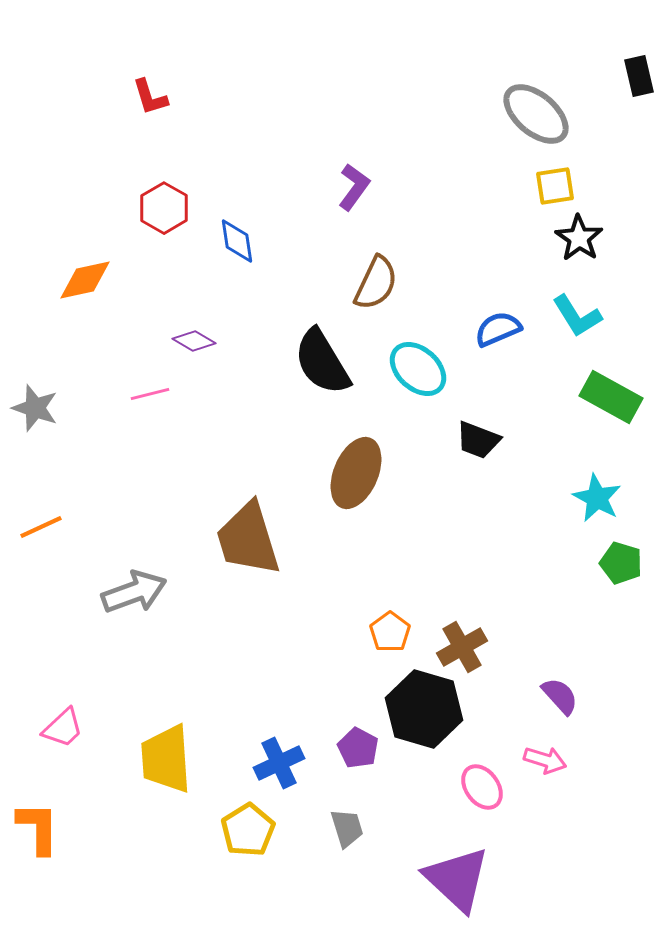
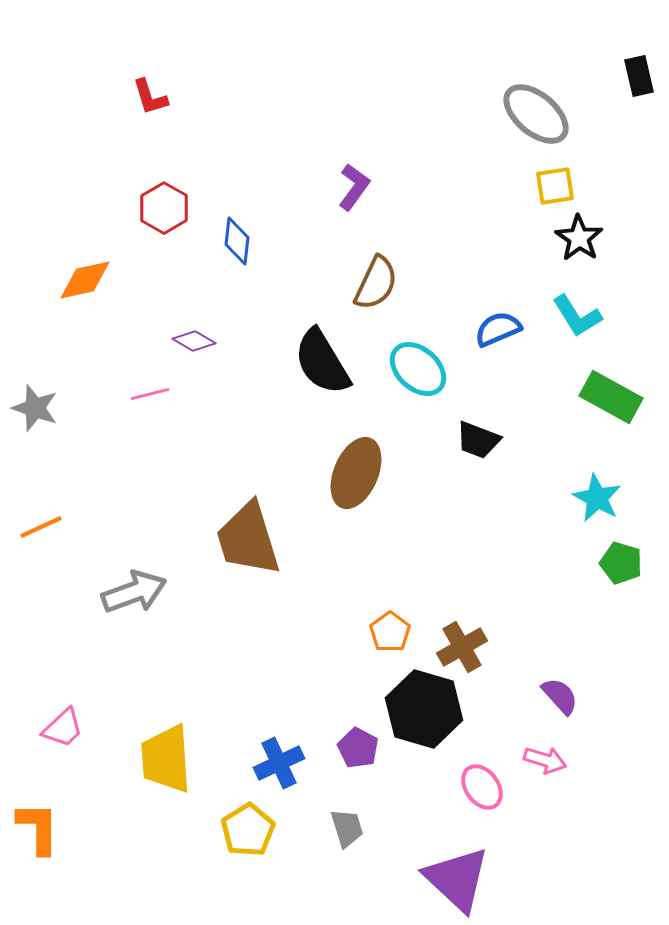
blue diamond: rotated 15 degrees clockwise
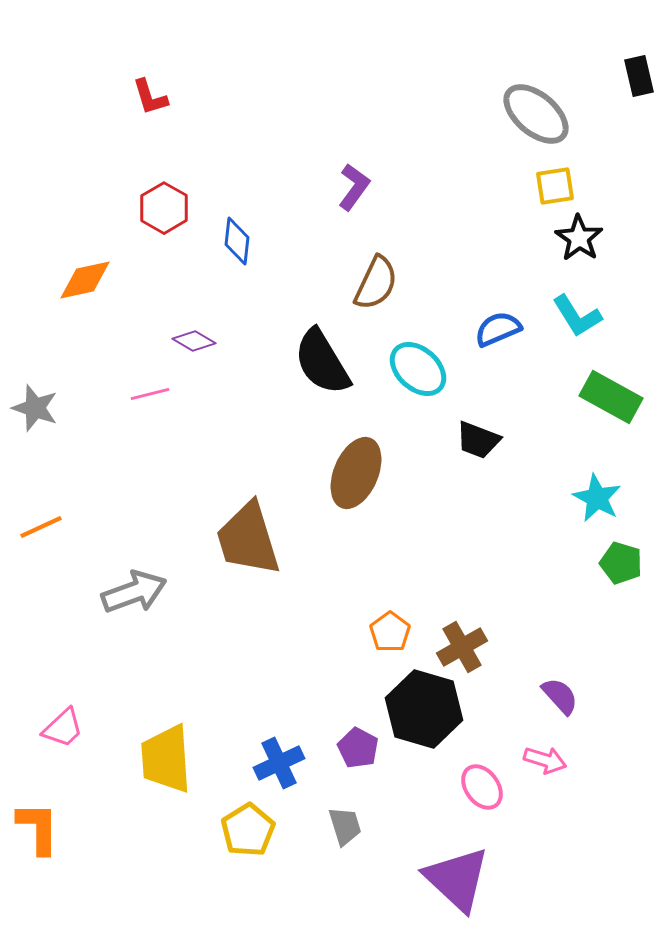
gray trapezoid: moved 2 px left, 2 px up
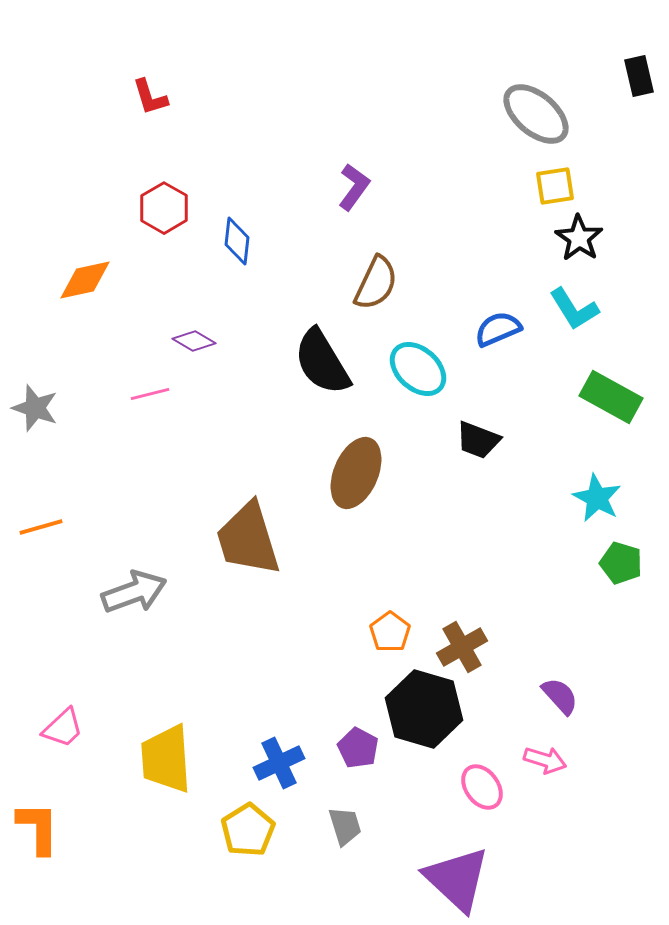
cyan L-shape: moved 3 px left, 7 px up
orange line: rotated 9 degrees clockwise
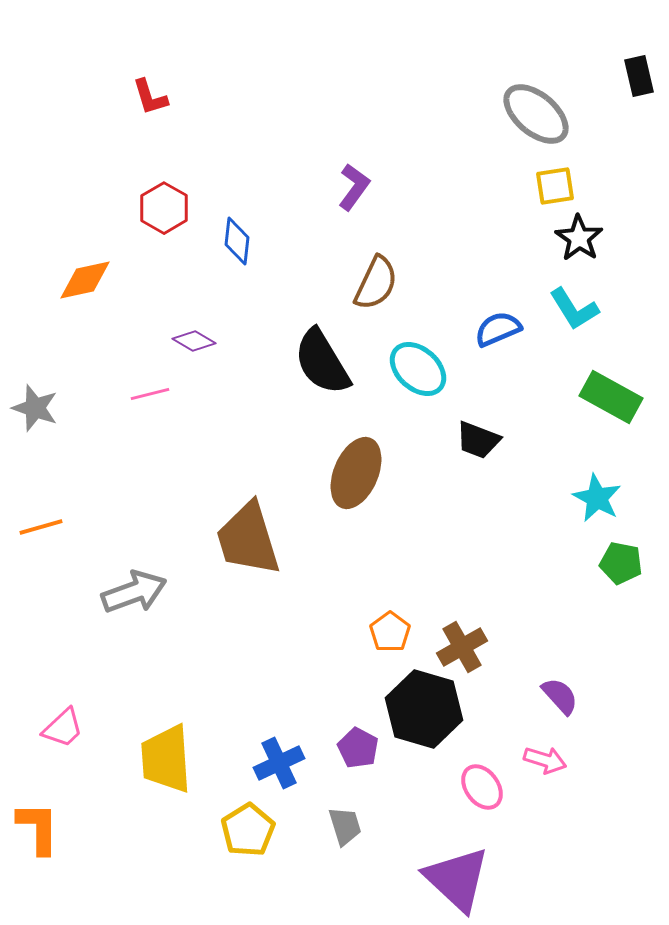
green pentagon: rotated 6 degrees counterclockwise
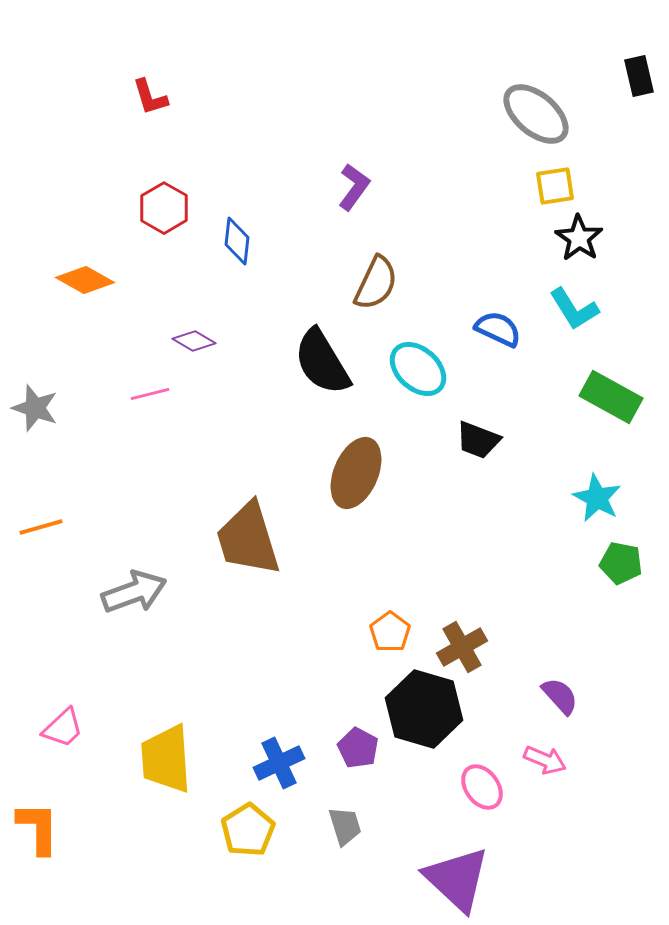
orange diamond: rotated 42 degrees clockwise
blue semicircle: rotated 48 degrees clockwise
pink arrow: rotated 6 degrees clockwise
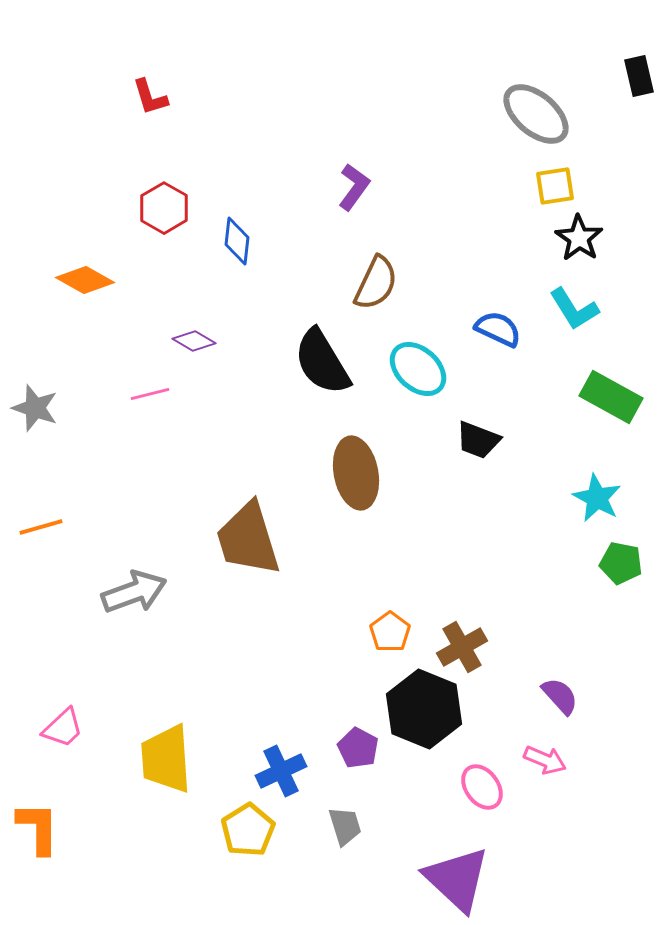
brown ellipse: rotated 34 degrees counterclockwise
black hexagon: rotated 6 degrees clockwise
blue cross: moved 2 px right, 8 px down
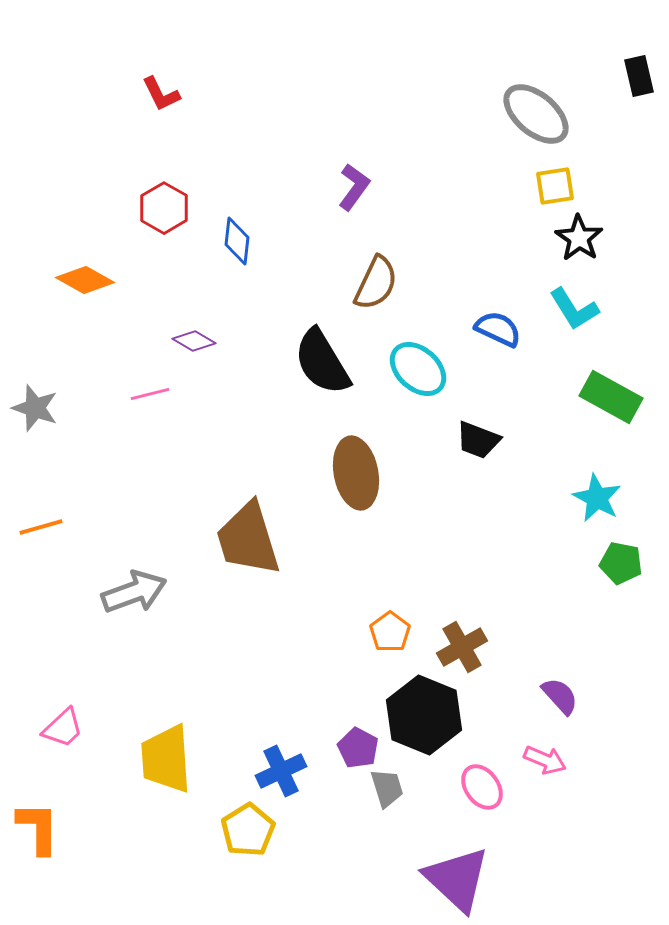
red L-shape: moved 11 px right, 3 px up; rotated 9 degrees counterclockwise
black hexagon: moved 6 px down
gray trapezoid: moved 42 px right, 38 px up
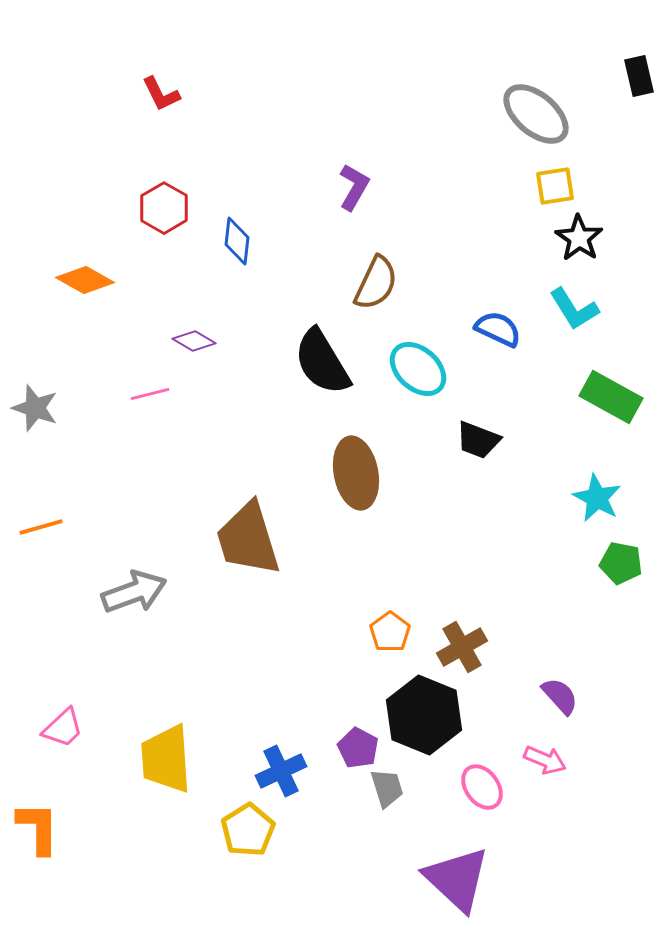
purple L-shape: rotated 6 degrees counterclockwise
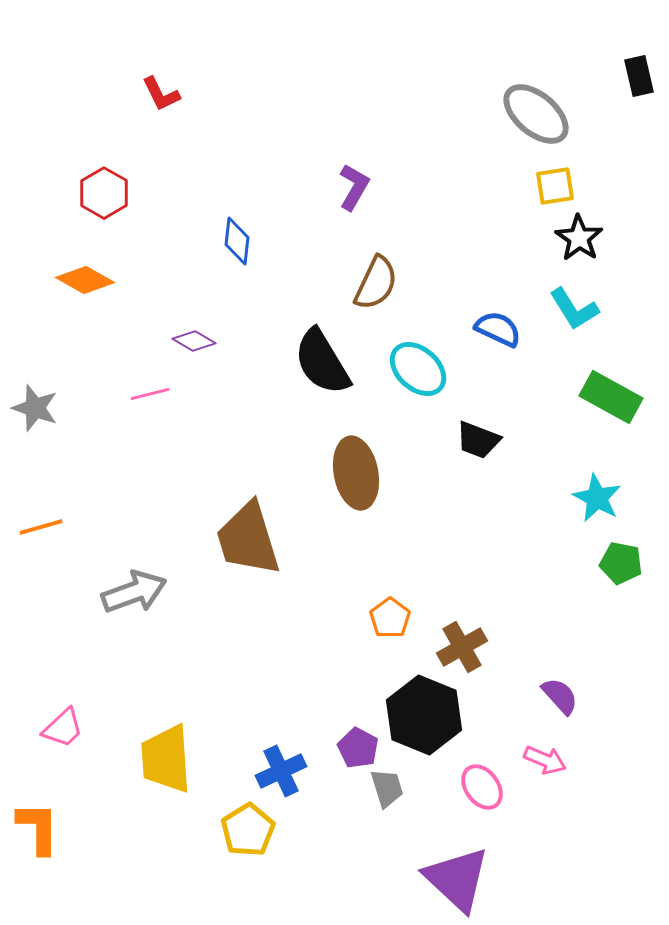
red hexagon: moved 60 px left, 15 px up
orange pentagon: moved 14 px up
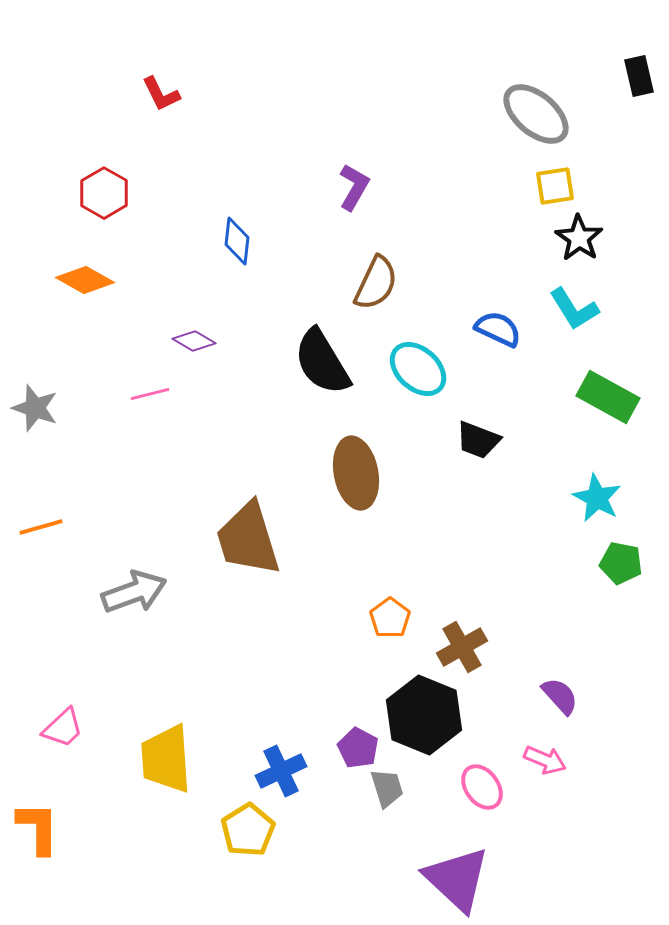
green rectangle: moved 3 px left
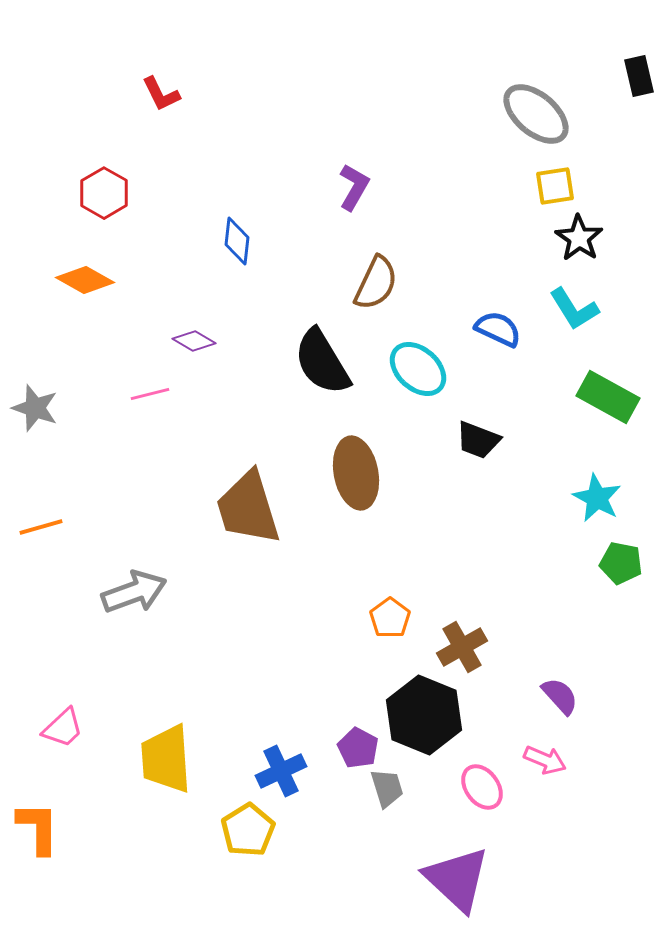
brown trapezoid: moved 31 px up
